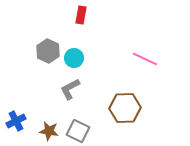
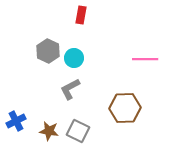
pink line: rotated 25 degrees counterclockwise
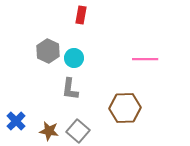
gray L-shape: rotated 55 degrees counterclockwise
blue cross: rotated 18 degrees counterclockwise
gray square: rotated 15 degrees clockwise
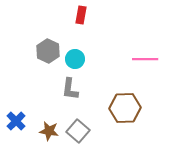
cyan circle: moved 1 px right, 1 px down
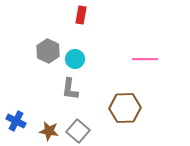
blue cross: rotated 18 degrees counterclockwise
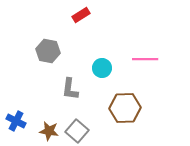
red rectangle: rotated 48 degrees clockwise
gray hexagon: rotated 15 degrees counterclockwise
cyan circle: moved 27 px right, 9 px down
gray square: moved 1 px left
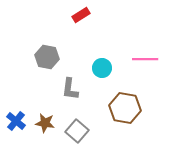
gray hexagon: moved 1 px left, 6 px down
brown hexagon: rotated 12 degrees clockwise
blue cross: rotated 12 degrees clockwise
brown star: moved 4 px left, 8 px up
